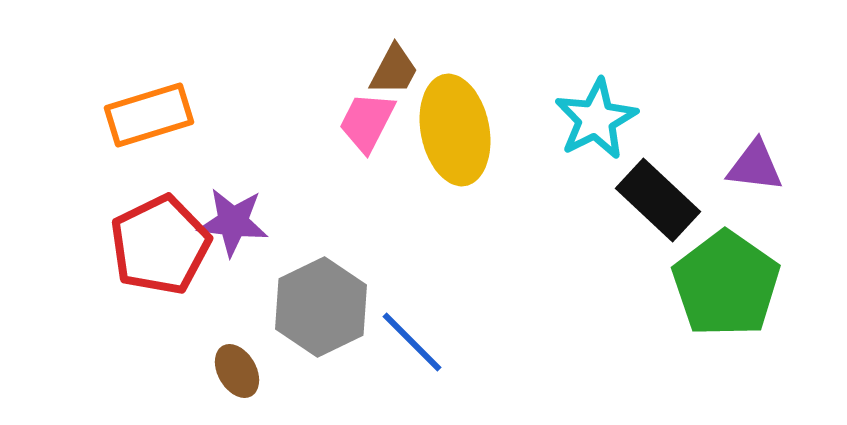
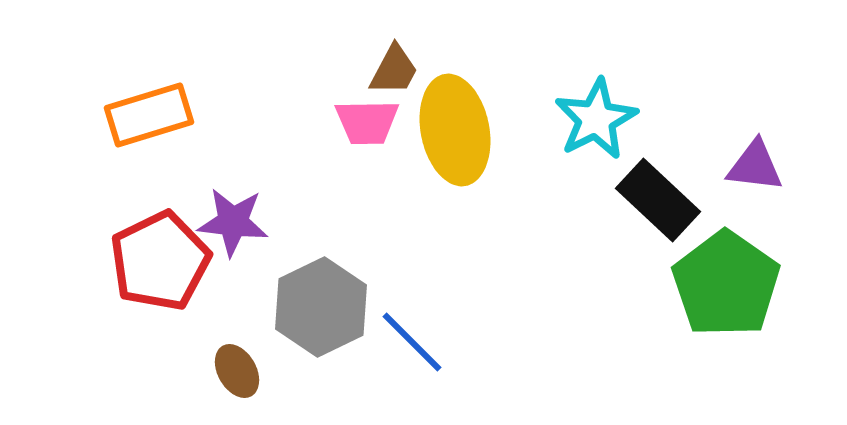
pink trapezoid: rotated 118 degrees counterclockwise
red pentagon: moved 16 px down
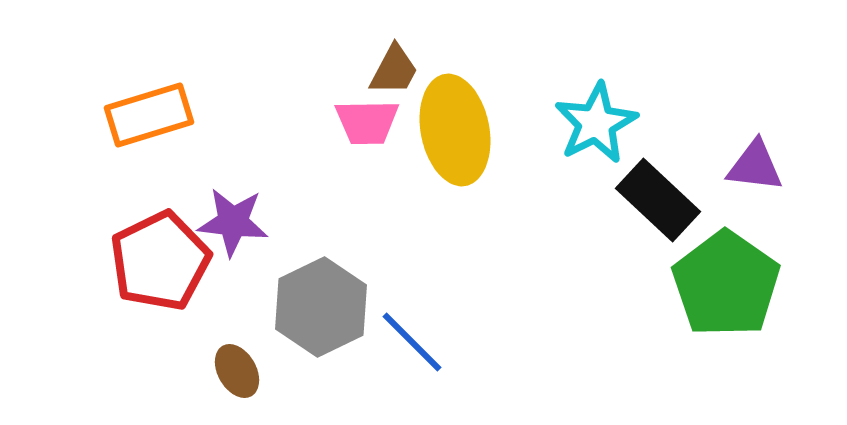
cyan star: moved 4 px down
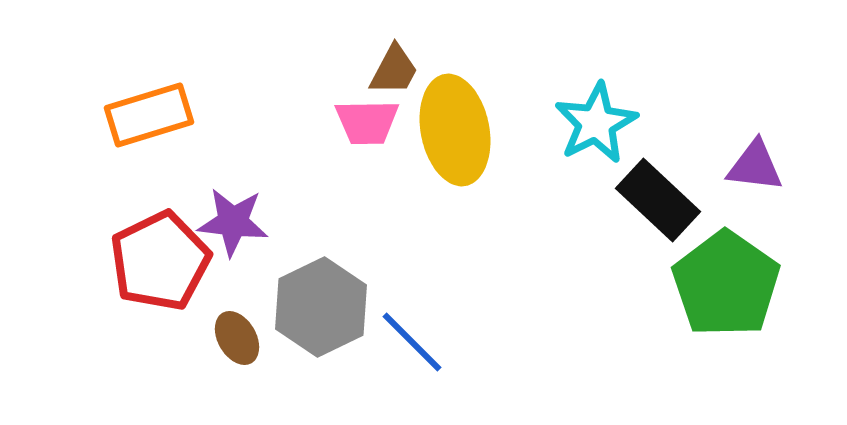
brown ellipse: moved 33 px up
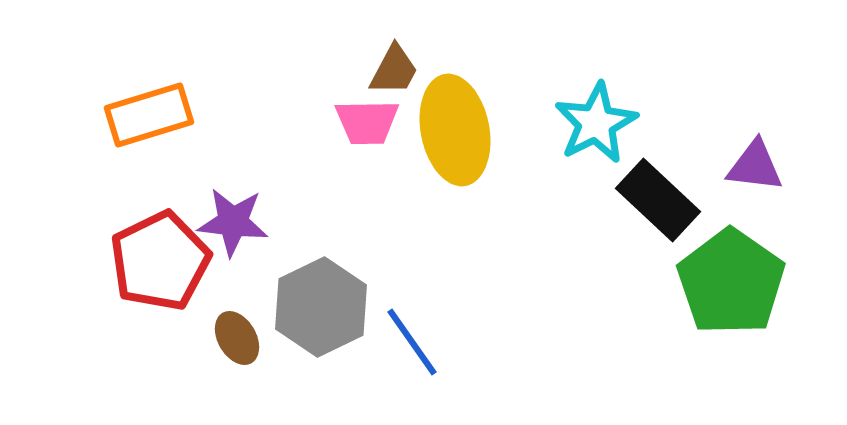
green pentagon: moved 5 px right, 2 px up
blue line: rotated 10 degrees clockwise
